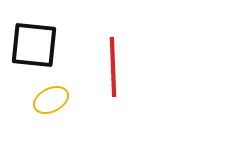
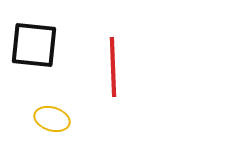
yellow ellipse: moved 1 px right, 19 px down; rotated 44 degrees clockwise
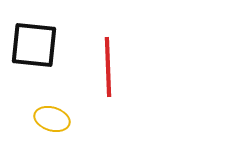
red line: moved 5 px left
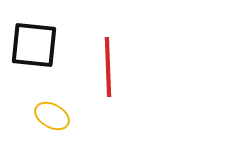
yellow ellipse: moved 3 px up; rotated 12 degrees clockwise
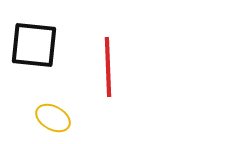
yellow ellipse: moved 1 px right, 2 px down
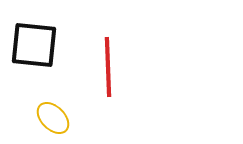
yellow ellipse: rotated 16 degrees clockwise
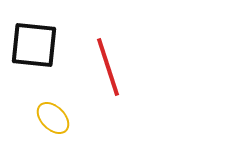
red line: rotated 16 degrees counterclockwise
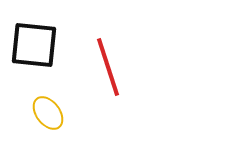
yellow ellipse: moved 5 px left, 5 px up; rotated 8 degrees clockwise
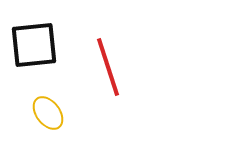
black square: rotated 12 degrees counterclockwise
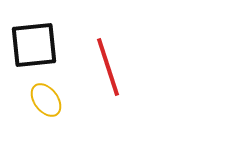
yellow ellipse: moved 2 px left, 13 px up
